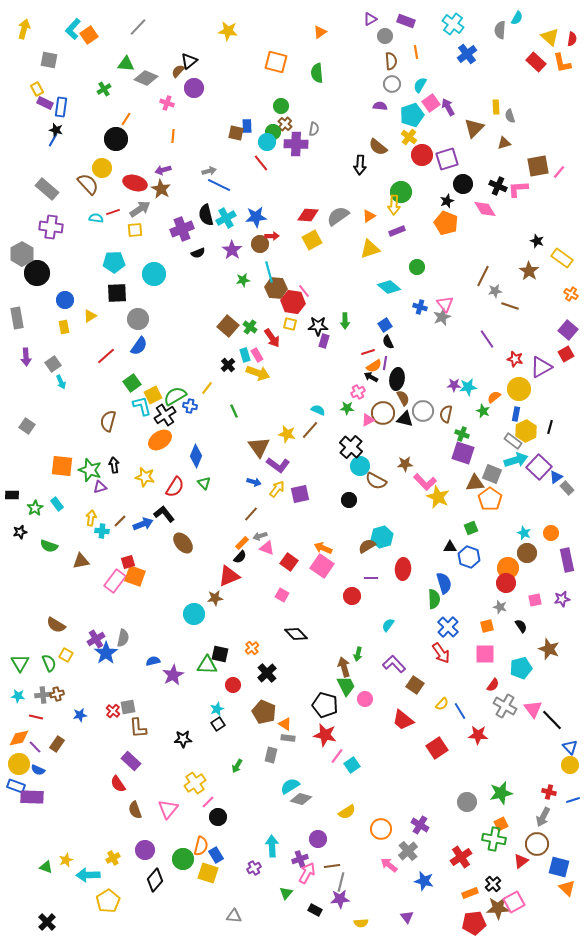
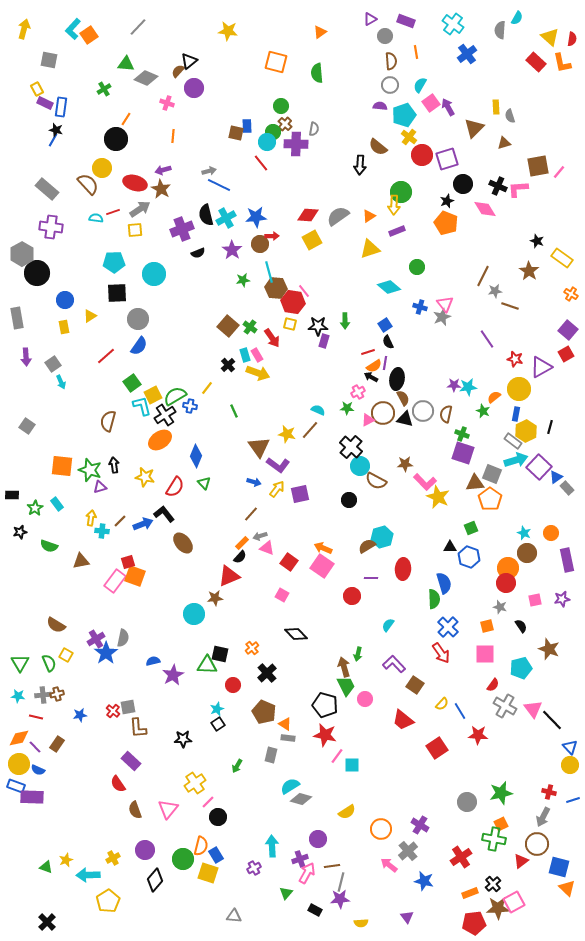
gray circle at (392, 84): moved 2 px left, 1 px down
cyan pentagon at (412, 115): moved 8 px left
cyan square at (352, 765): rotated 35 degrees clockwise
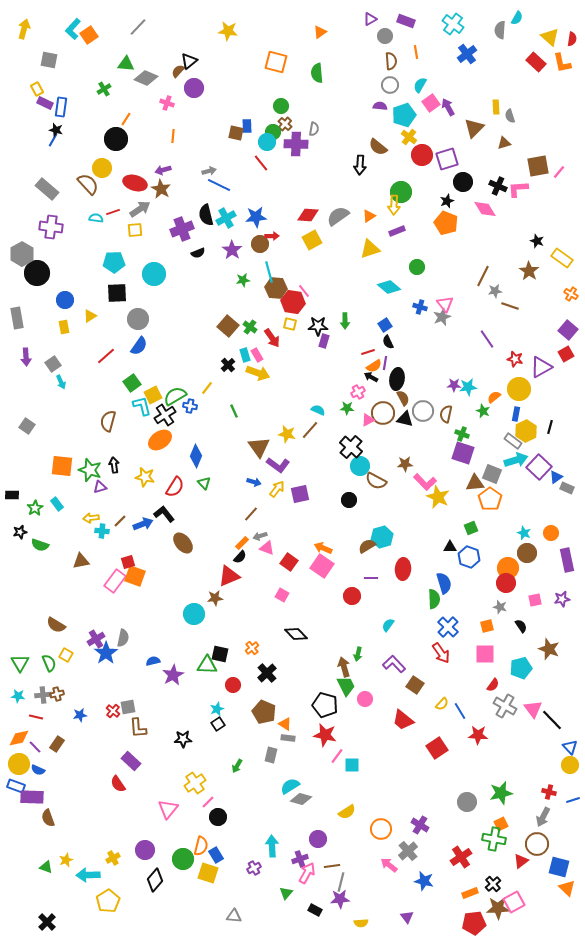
black circle at (463, 184): moved 2 px up
gray rectangle at (567, 488): rotated 24 degrees counterclockwise
yellow arrow at (91, 518): rotated 105 degrees counterclockwise
green semicircle at (49, 546): moved 9 px left, 1 px up
brown semicircle at (135, 810): moved 87 px left, 8 px down
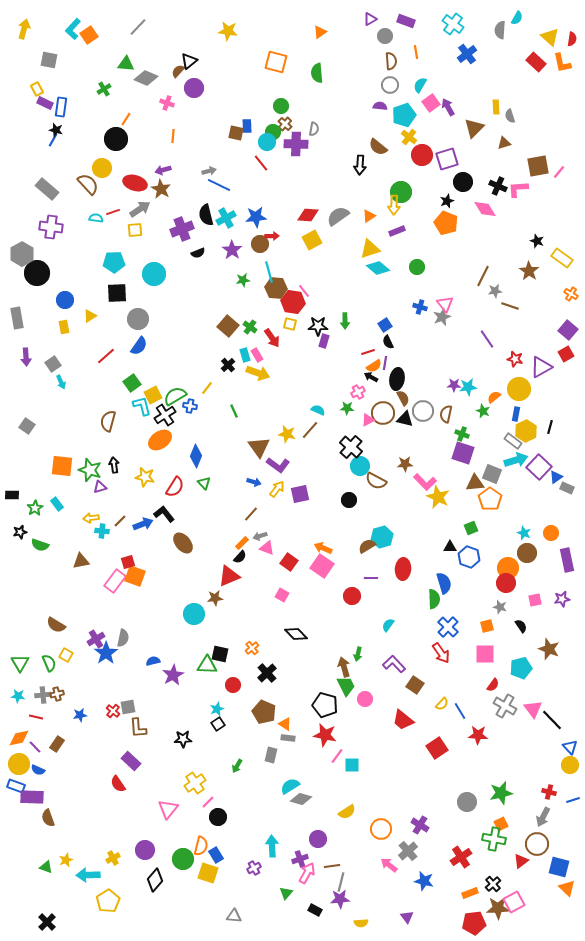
cyan diamond at (389, 287): moved 11 px left, 19 px up
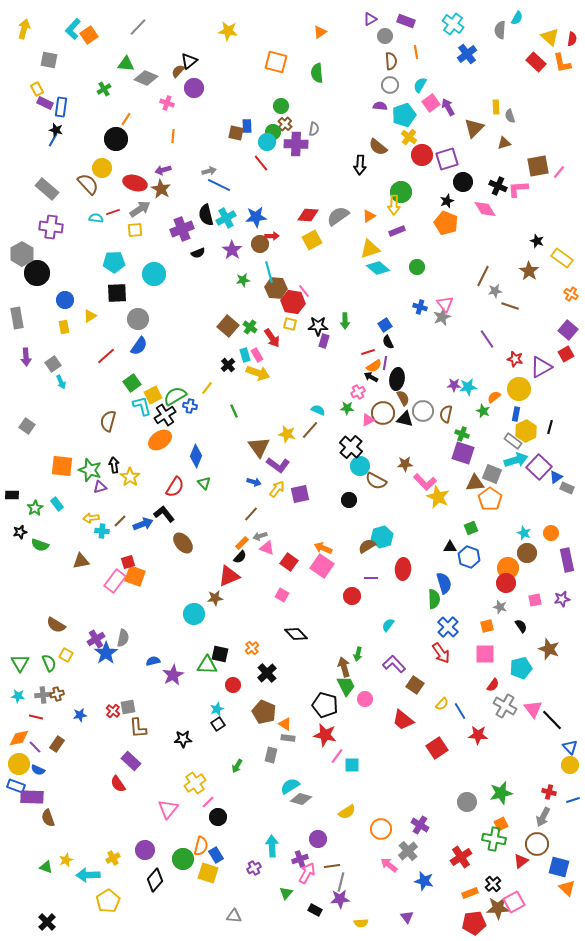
yellow star at (145, 477): moved 15 px left; rotated 24 degrees clockwise
